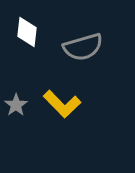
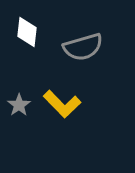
gray star: moved 3 px right
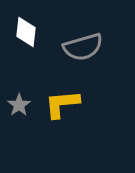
white diamond: moved 1 px left
yellow L-shape: rotated 129 degrees clockwise
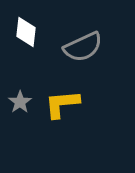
gray semicircle: rotated 9 degrees counterclockwise
gray star: moved 1 px right, 3 px up
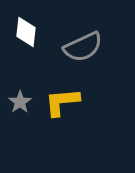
yellow L-shape: moved 2 px up
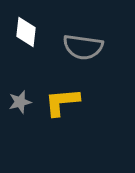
gray semicircle: rotated 33 degrees clockwise
gray star: rotated 20 degrees clockwise
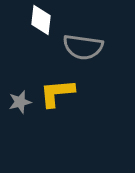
white diamond: moved 15 px right, 12 px up
yellow L-shape: moved 5 px left, 9 px up
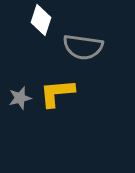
white diamond: rotated 12 degrees clockwise
gray star: moved 4 px up
